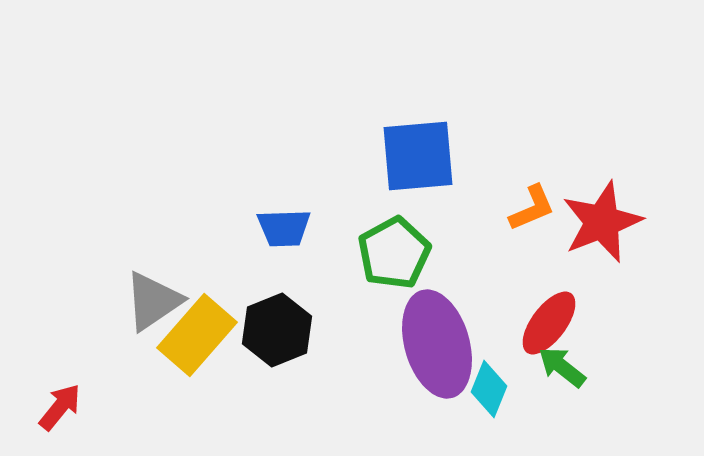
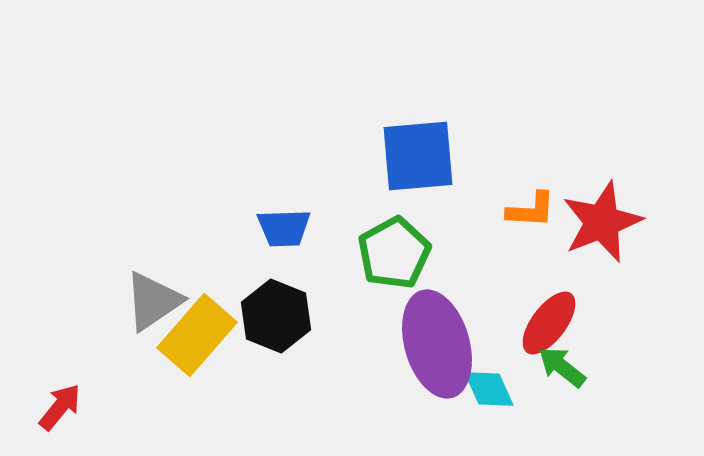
orange L-shape: moved 1 px left, 2 px down; rotated 26 degrees clockwise
black hexagon: moved 1 px left, 14 px up; rotated 16 degrees counterclockwise
cyan diamond: rotated 46 degrees counterclockwise
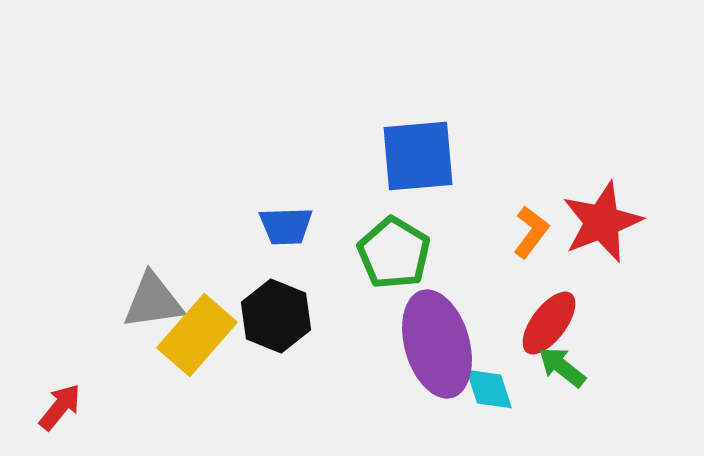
orange L-shape: moved 22 px down; rotated 56 degrees counterclockwise
blue trapezoid: moved 2 px right, 2 px up
green pentagon: rotated 12 degrees counterclockwise
gray triangle: rotated 26 degrees clockwise
cyan diamond: rotated 6 degrees clockwise
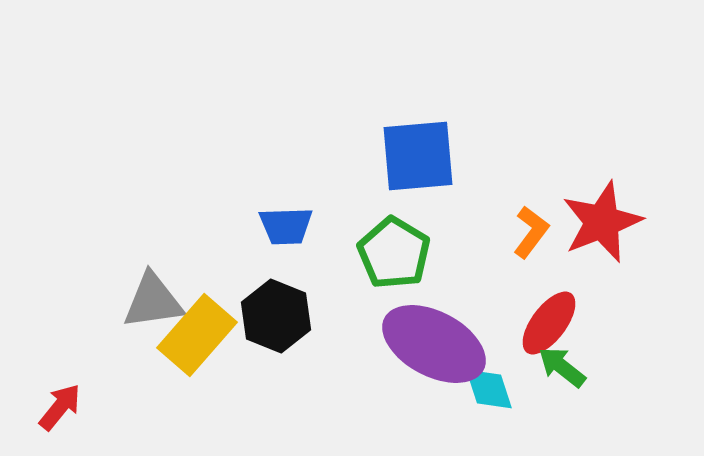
purple ellipse: moved 3 px left; rotated 46 degrees counterclockwise
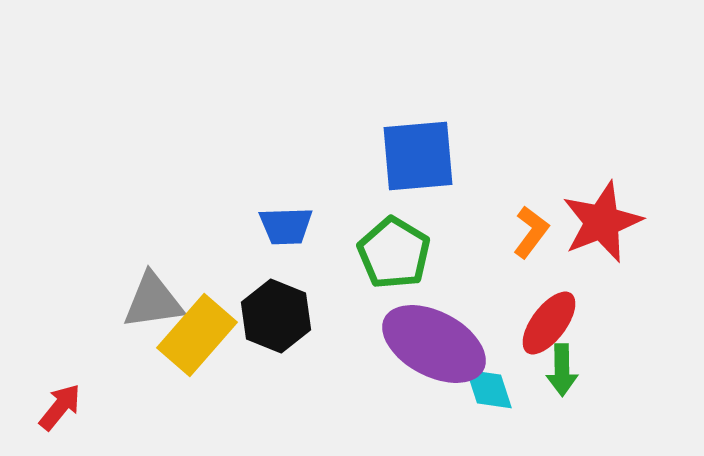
green arrow: moved 3 px down; rotated 129 degrees counterclockwise
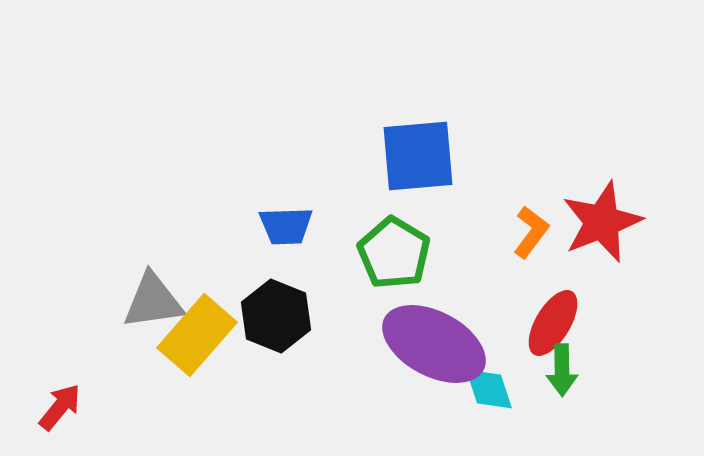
red ellipse: moved 4 px right; rotated 6 degrees counterclockwise
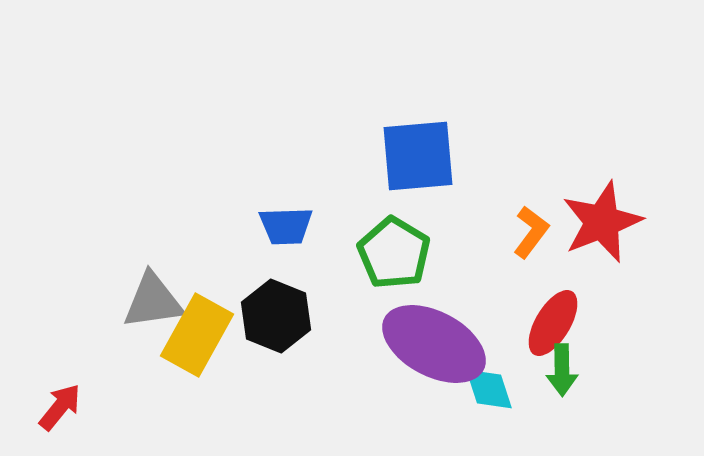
yellow rectangle: rotated 12 degrees counterclockwise
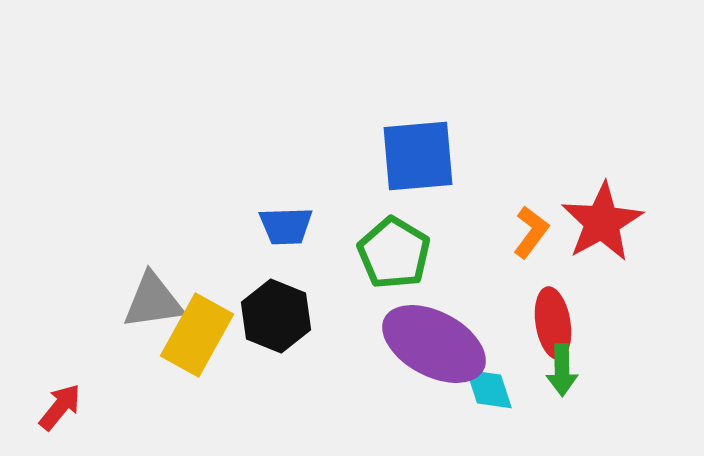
red star: rotated 8 degrees counterclockwise
red ellipse: rotated 40 degrees counterclockwise
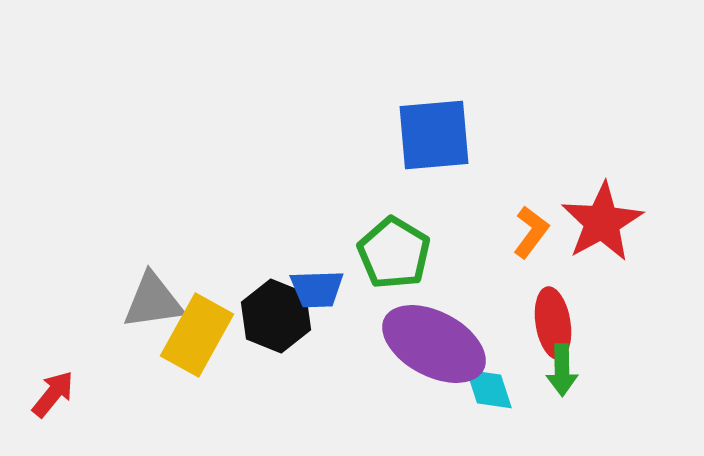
blue square: moved 16 px right, 21 px up
blue trapezoid: moved 31 px right, 63 px down
red arrow: moved 7 px left, 13 px up
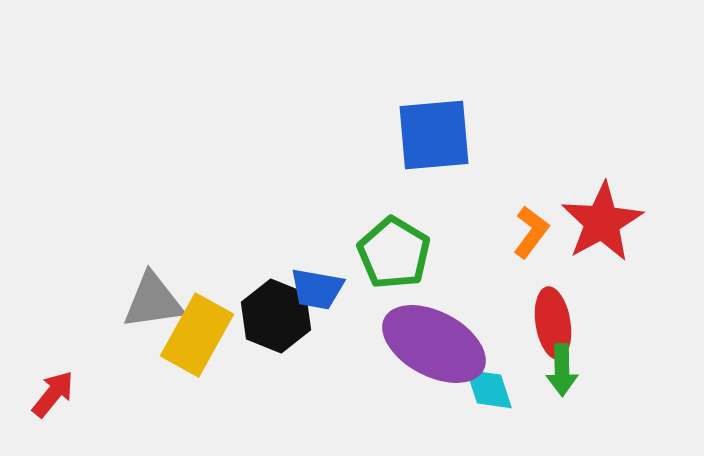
blue trapezoid: rotated 12 degrees clockwise
